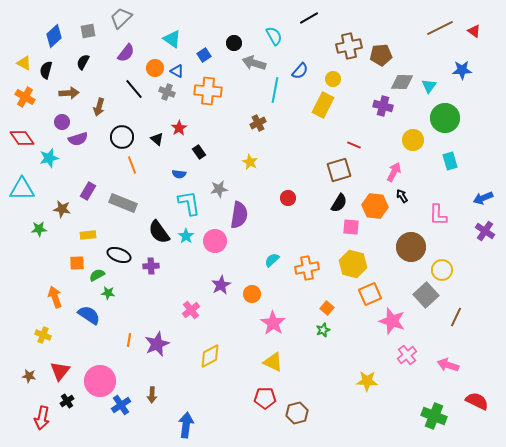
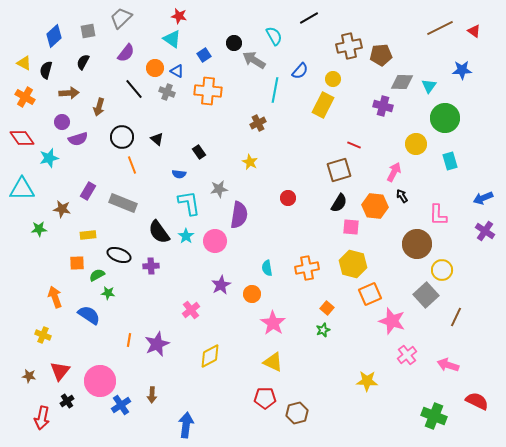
gray arrow at (254, 63): moved 3 px up; rotated 15 degrees clockwise
red star at (179, 128): moved 112 px up; rotated 28 degrees counterclockwise
yellow circle at (413, 140): moved 3 px right, 4 px down
brown circle at (411, 247): moved 6 px right, 3 px up
cyan semicircle at (272, 260): moved 5 px left, 8 px down; rotated 56 degrees counterclockwise
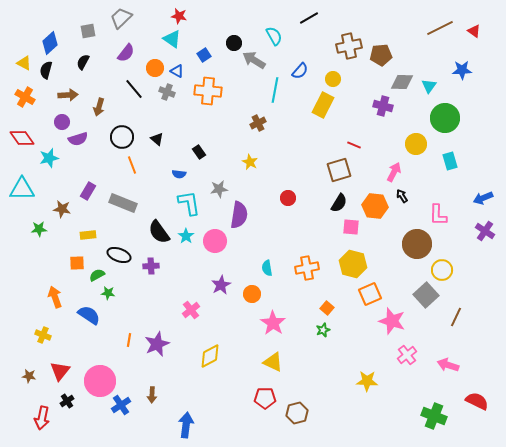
blue diamond at (54, 36): moved 4 px left, 7 px down
brown arrow at (69, 93): moved 1 px left, 2 px down
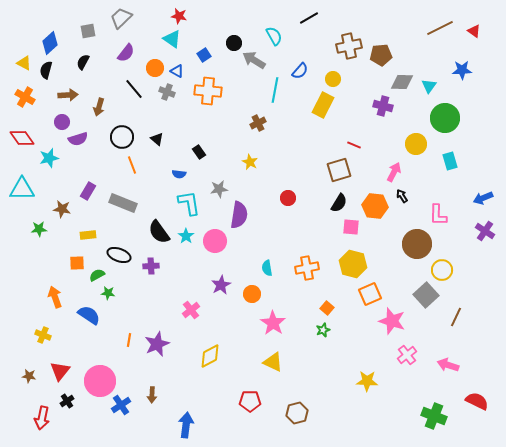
red pentagon at (265, 398): moved 15 px left, 3 px down
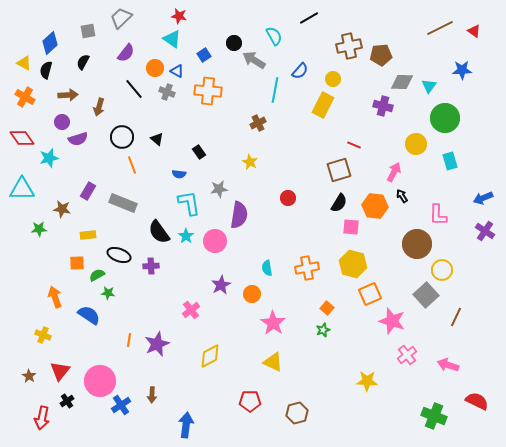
brown star at (29, 376): rotated 24 degrees clockwise
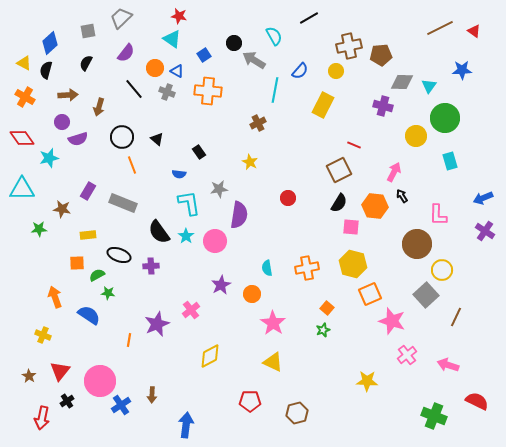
black semicircle at (83, 62): moved 3 px right, 1 px down
yellow circle at (333, 79): moved 3 px right, 8 px up
yellow circle at (416, 144): moved 8 px up
brown square at (339, 170): rotated 10 degrees counterclockwise
purple star at (157, 344): moved 20 px up
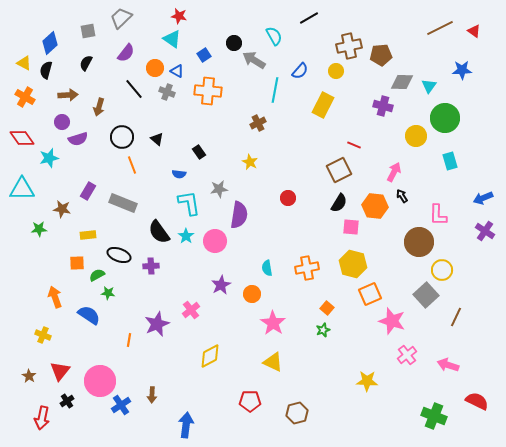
brown circle at (417, 244): moved 2 px right, 2 px up
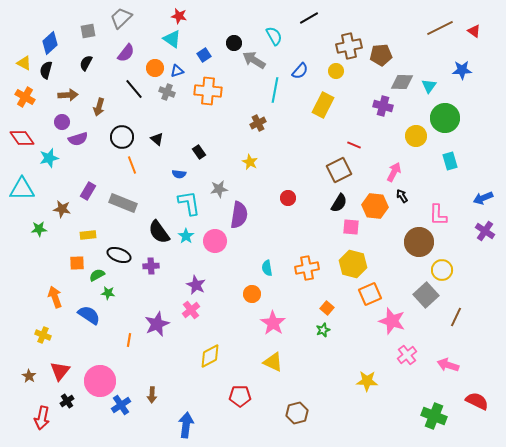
blue triangle at (177, 71): rotated 48 degrees counterclockwise
purple star at (221, 285): moved 25 px left; rotated 18 degrees counterclockwise
red pentagon at (250, 401): moved 10 px left, 5 px up
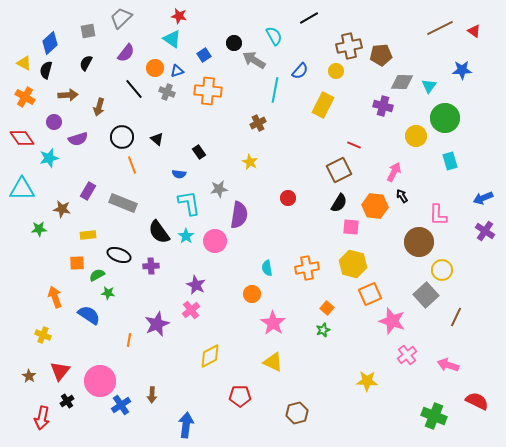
purple circle at (62, 122): moved 8 px left
